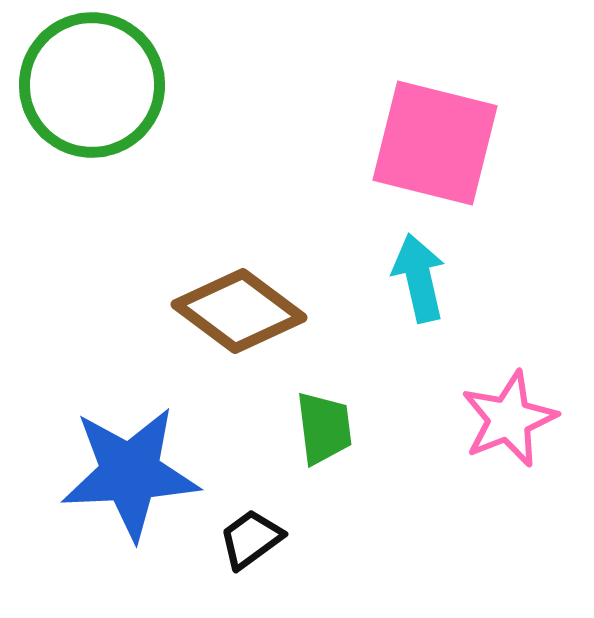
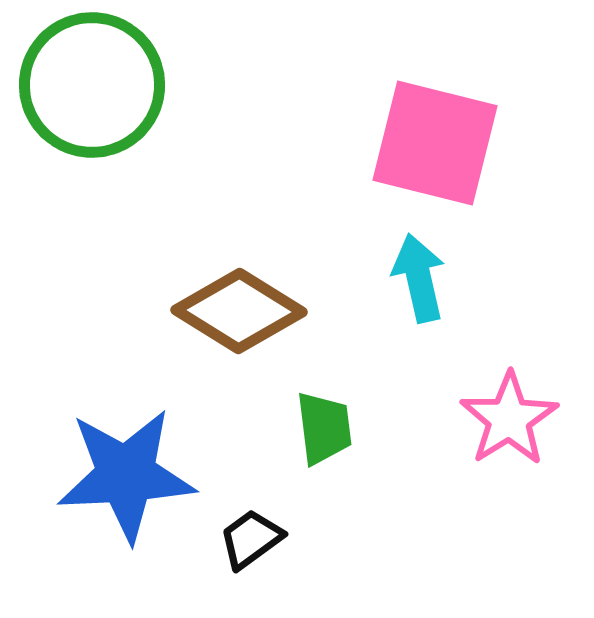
brown diamond: rotated 5 degrees counterclockwise
pink star: rotated 10 degrees counterclockwise
blue star: moved 4 px left, 2 px down
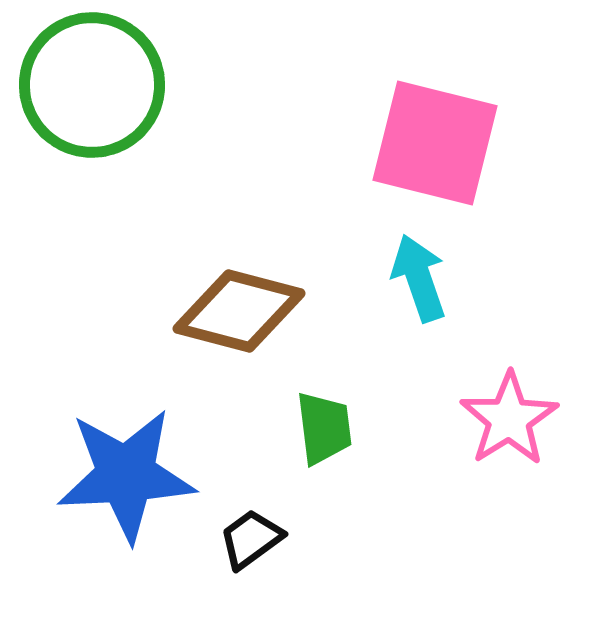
cyan arrow: rotated 6 degrees counterclockwise
brown diamond: rotated 17 degrees counterclockwise
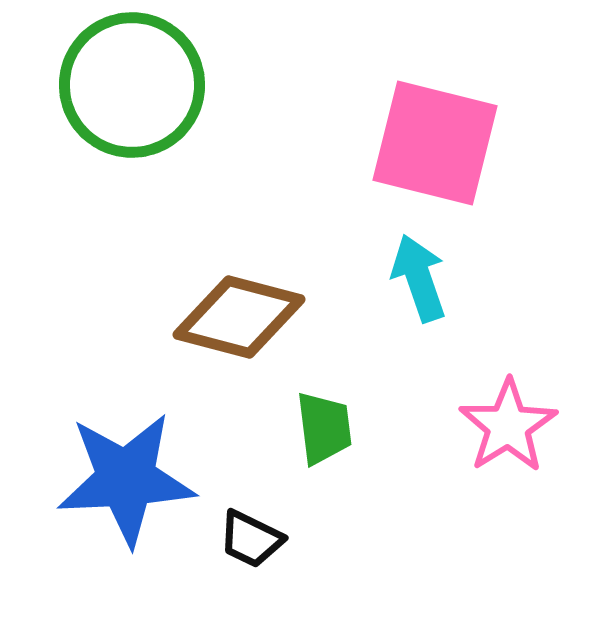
green circle: moved 40 px right
brown diamond: moved 6 px down
pink star: moved 1 px left, 7 px down
blue star: moved 4 px down
black trapezoid: rotated 118 degrees counterclockwise
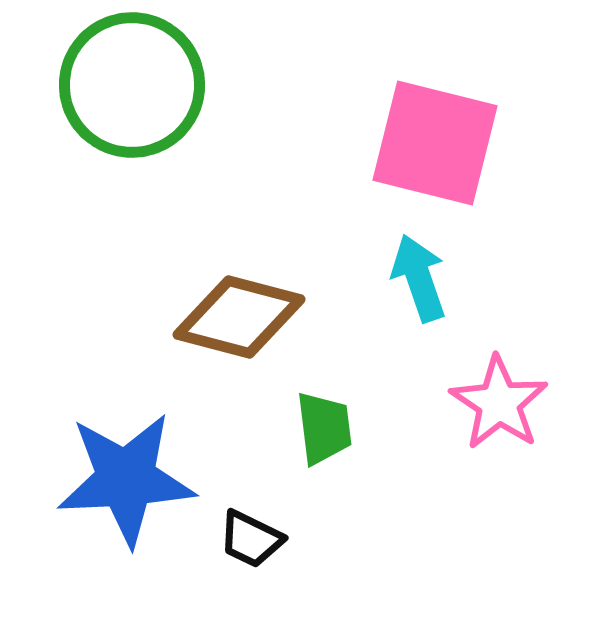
pink star: moved 9 px left, 23 px up; rotated 6 degrees counterclockwise
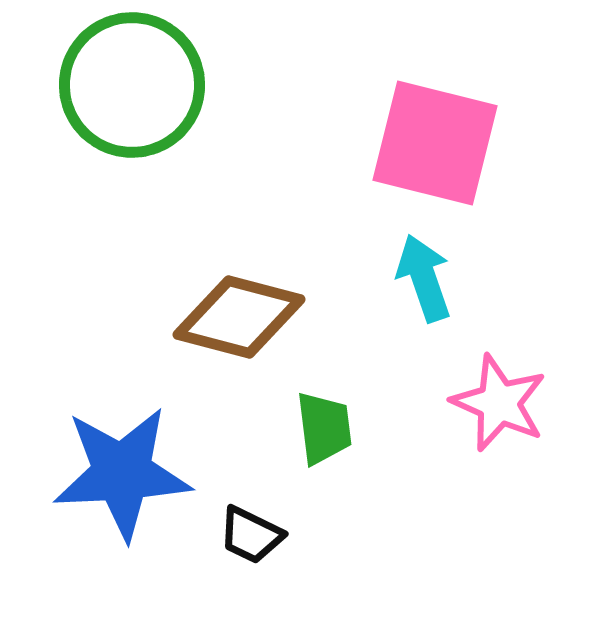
cyan arrow: moved 5 px right
pink star: rotated 10 degrees counterclockwise
blue star: moved 4 px left, 6 px up
black trapezoid: moved 4 px up
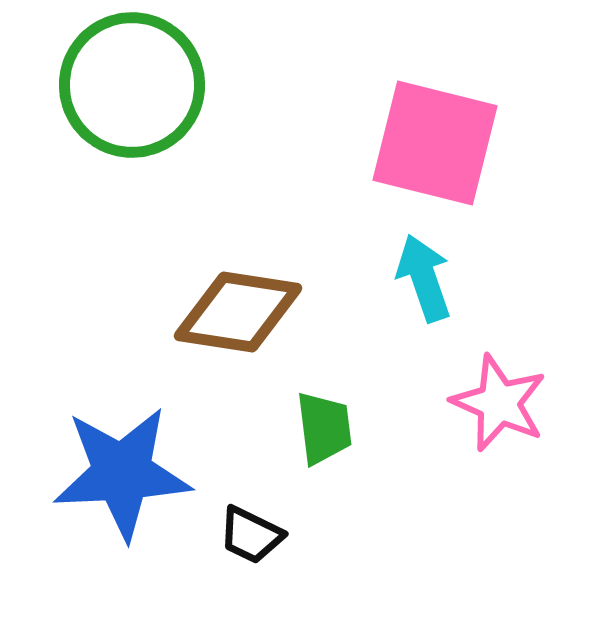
brown diamond: moved 1 px left, 5 px up; rotated 6 degrees counterclockwise
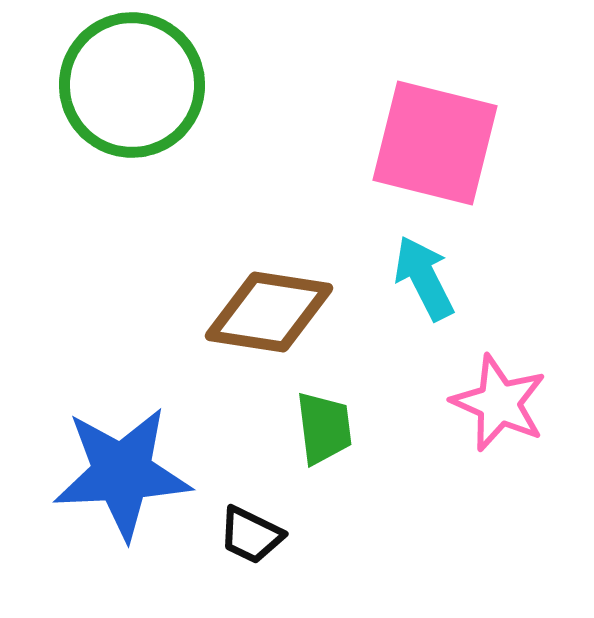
cyan arrow: rotated 8 degrees counterclockwise
brown diamond: moved 31 px right
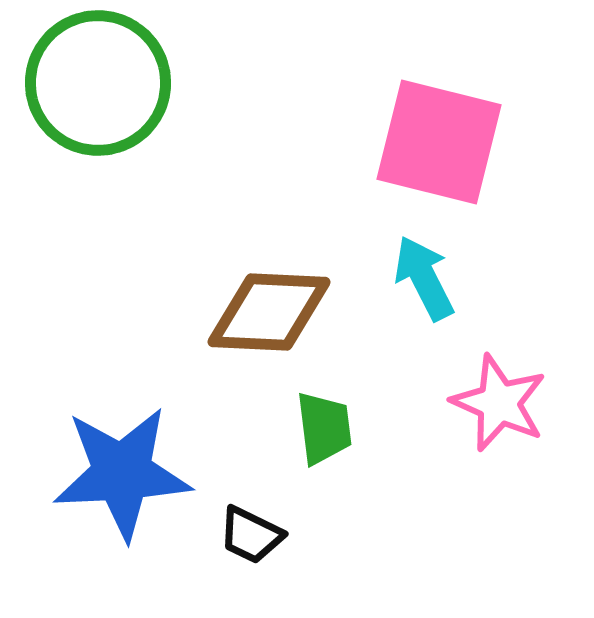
green circle: moved 34 px left, 2 px up
pink square: moved 4 px right, 1 px up
brown diamond: rotated 6 degrees counterclockwise
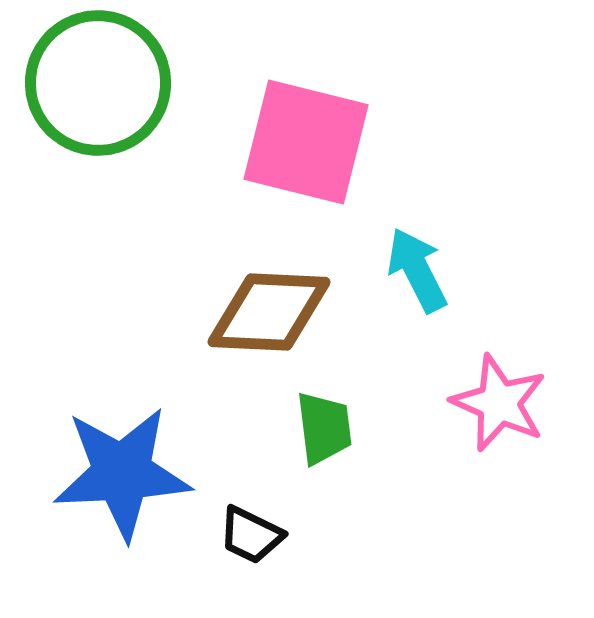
pink square: moved 133 px left
cyan arrow: moved 7 px left, 8 px up
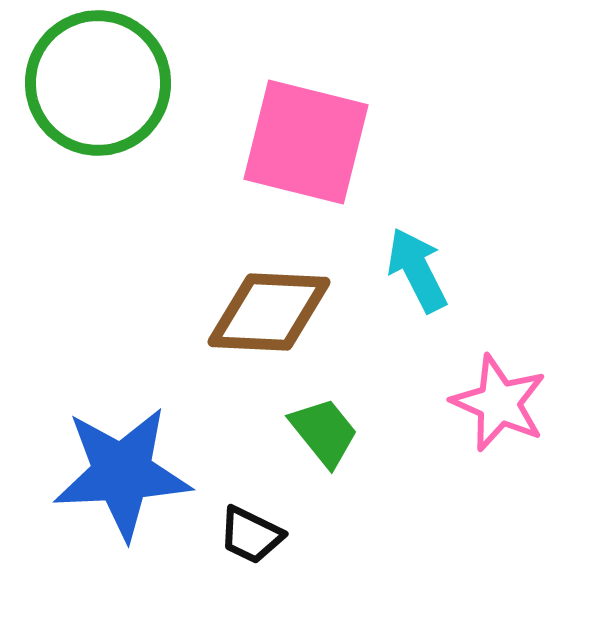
green trapezoid: moved 4 px down; rotated 32 degrees counterclockwise
